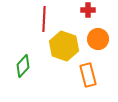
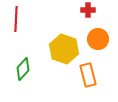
red line: moved 28 px left
yellow hexagon: moved 3 px down
green diamond: moved 3 px down
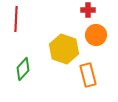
orange circle: moved 2 px left, 4 px up
